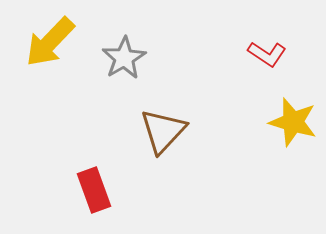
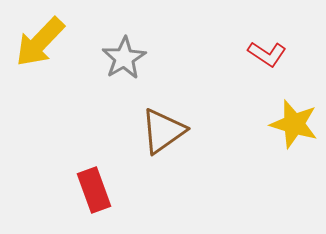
yellow arrow: moved 10 px left
yellow star: moved 1 px right, 2 px down
brown triangle: rotated 12 degrees clockwise
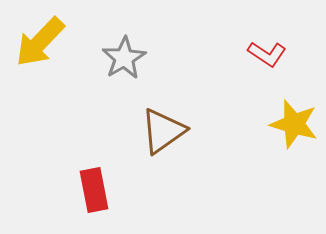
red rectangle: rotated 9 degrees clockwise
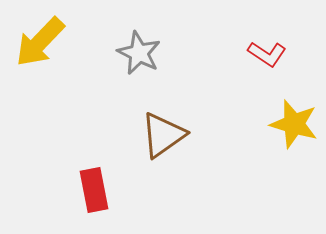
gray star: moved 15 px right, 5 px up; rotated 15 degrees counterclockwise
brown triangle: moved 4 px down
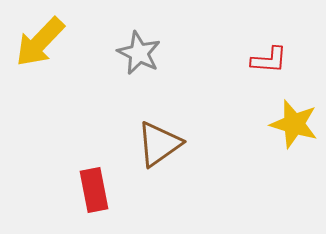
red L-shape: moved 2 px right, 6 px down; rotated 30 degrees counterclockwise
brown triangle: moved 4 px left, 9 px down
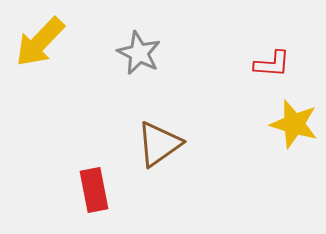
red L-shape: moved 3 px right, 4 px down
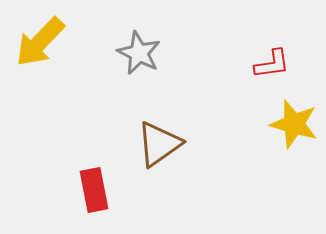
red L-shape: rotated 12 degrees counterclockwise
